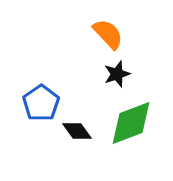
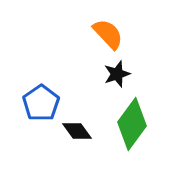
green diamond: moved 1 px right, 1 px down; rotated 33 degrees counterclockwise
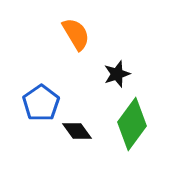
orange semicircle: moved 32 px left; rotated 12 degrees clockwise
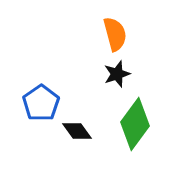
orange semicircle: moved 39 px right; rotated 16 degrees clockwise
green diamond: moved 3 px right
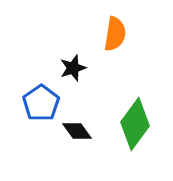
orange semicircle: rotated 24 degrees clockwise
black star: moved 44 px left, 6 px up
